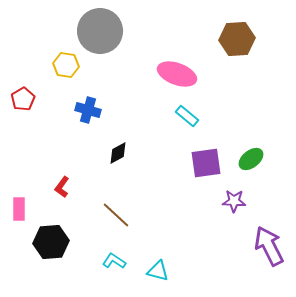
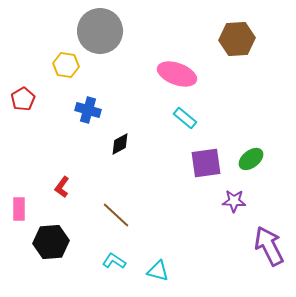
cyan rectangle: moved 2 px left, 2 px down
black diamond: moved 2 px right, 9 px up
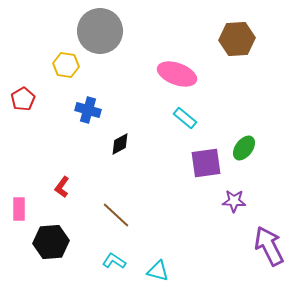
green ellipse: moved 7 px left, 11 px up; rotated 15 degrees counterclockwise
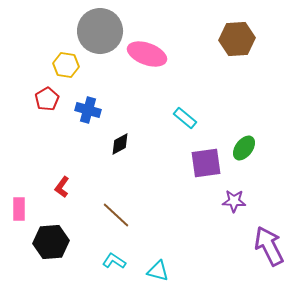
pink ellipse: moved 30 px left, 20 px up
red pentagon: moved 24 px right
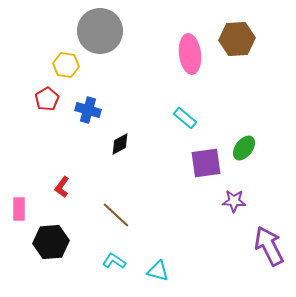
pink ellipse: moved 43 px right; rotated 63 degrees clockwise
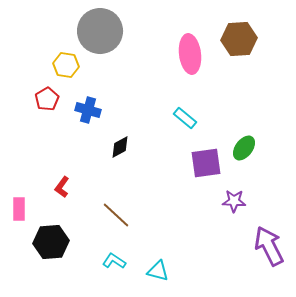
brown hexagon: moved 2 px right
black diamond: moved 3 px down
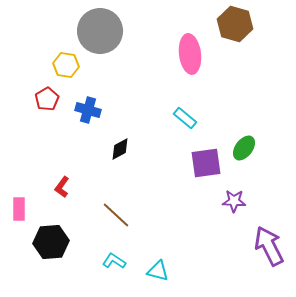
brown hexagon: moved 4 px left, 15 px up; rotated 20 degrees clockwise
black diamond: moved 2 px down
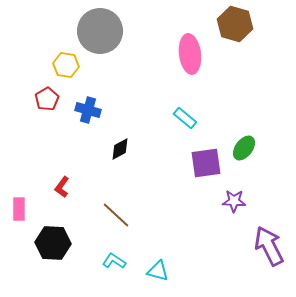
black hexagon: moved 2 px right, 1 px down; rotated 8 degrees clockwise
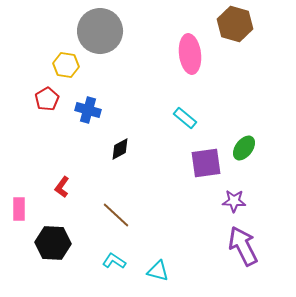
purple arrow: moved 26 px left
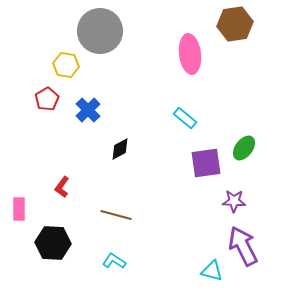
brown hexagon: rotated 24 degrees counterclockwise
blue cross: rotated 30 degrees clockwise
brown line: rotated 28 degrees counterclockwise
cyan triangle: moved 54 px right
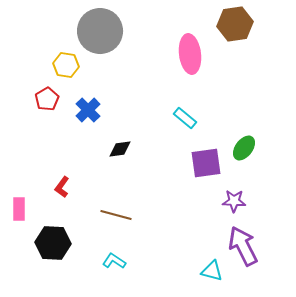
black diamond: rotated 20 degrees clockwise
